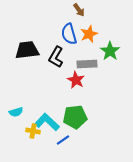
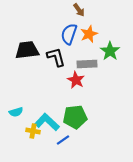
blue semicircle: rotated 35 degrees clockwise
black L-shape: rotated 135 degrees clockwise
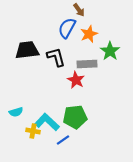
blue semicircle: moved 2 px left, 6 px up; rotated 10 degrees clockwise
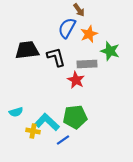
green star: rotated 18 degrees counterclockwise
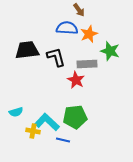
blue semicircle: rotated 65 degrees clockwise
blue line: rotated 48 degrees clockwise
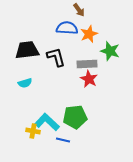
red star: moved 13 px right, 1 px up
cyan semicircle: moved 9 px right, 29 px up
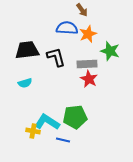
brown arrow: moved 3 px right
orange star: moved 1 px left
cyan L-shape: rotated 10 degrees counterclockwise
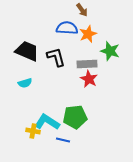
black trapezoid: moved 1 px down; rotated 30 degrees clockwise
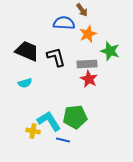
blue semicircle: moved 3 px left, 5 px up
cyan L-shape: moved 2 px right, 1 px up; rotated 25 degrees clockwise
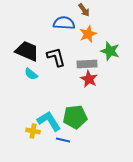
brown arrow: moved 2 px right
cyan semicircle: moved 6 px right, 9 px up; rotated 56 degrees clockwise
